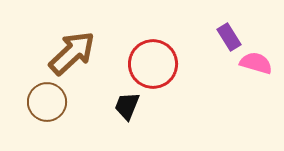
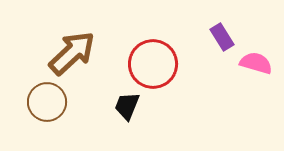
purple rectangle: moved 7 px left
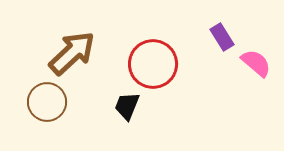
pink semicircle: rotated 24 degrees clockwise
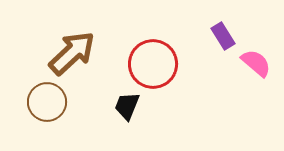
purple rectangle: moved 1 px right, 1 px up
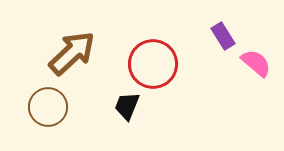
brown circle: moved 1 px right, 5 px down
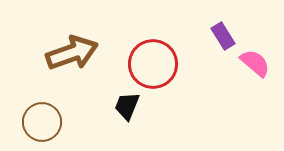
brown arrow: rotated 24 degrees clockwise
pink semicircle: moved 1 px left
brown circle: moved 6 px left, 15 px down
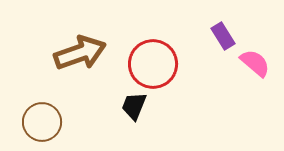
brown arrow: moved 8 px right
black trapezoid: moved 7 px right
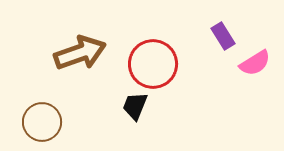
pink semicircle: rotated 108 degrees clockwise
black trapezoid: moved 1 px right
